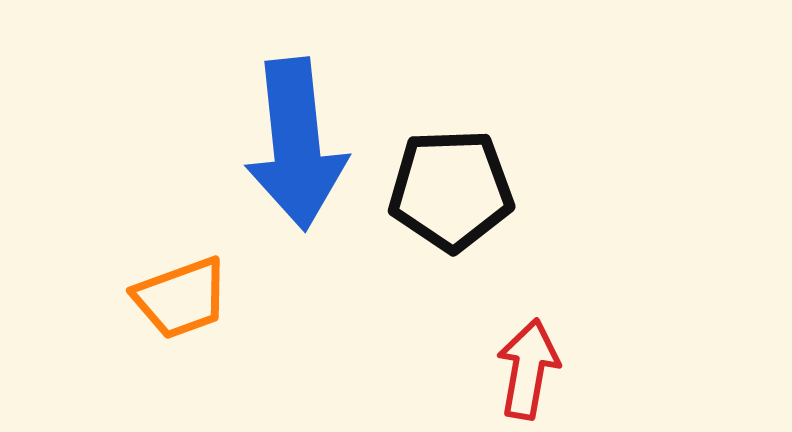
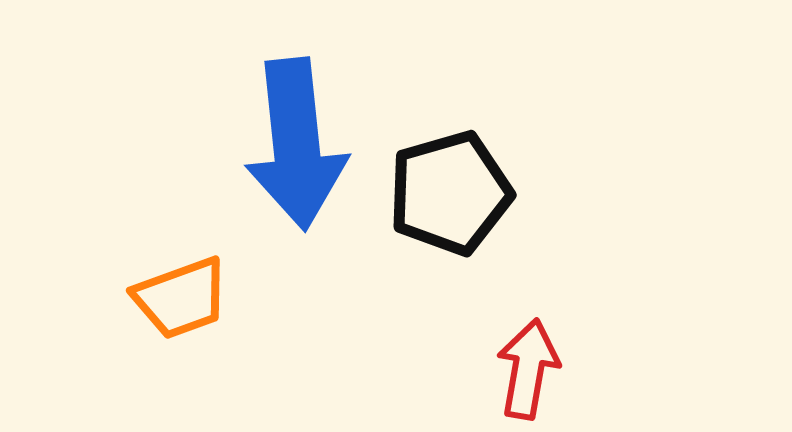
black pentagon: moved 1 px left, 3 px down; rotated 14 degrees counterclockwise
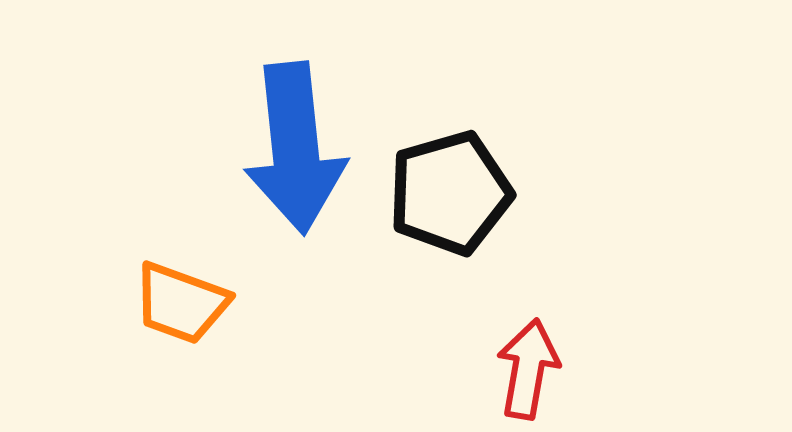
blue arrow: moved 1 px left, 4 px down
orange trapezoid: moved 5 px down; rotated 40 degrees clockwise
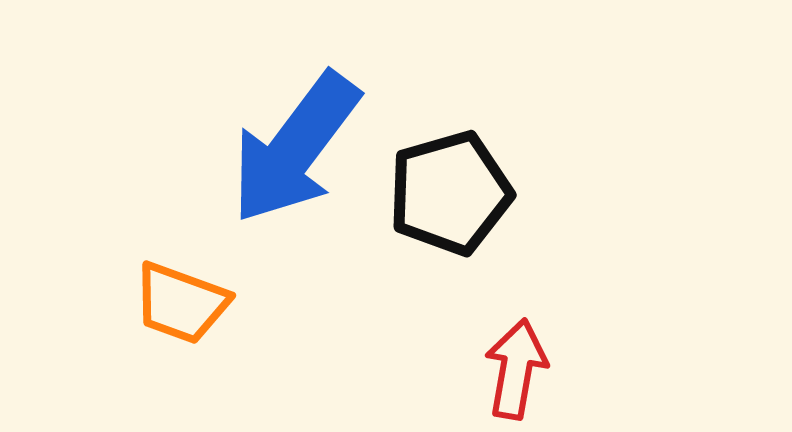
blue arrow: rotated 43 degrees clockwise
red arrow: moved 12 px left
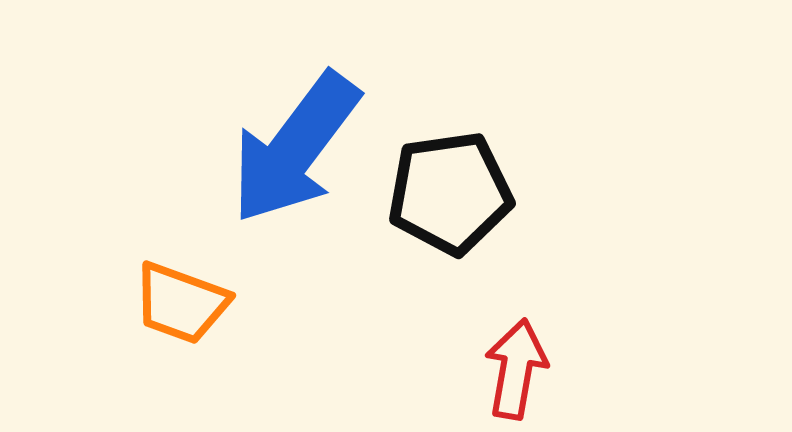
black pentagon: rotated 8 degrees clockwise
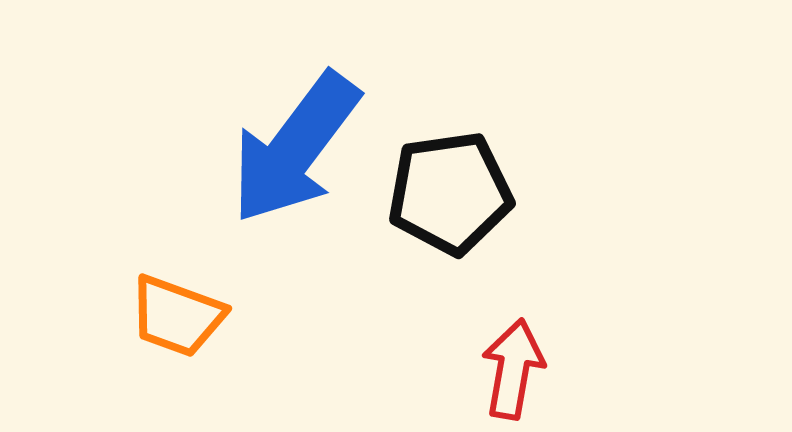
orange trapezoid: moved 4 px left, 13 px down
red arrow: moved 3 px left
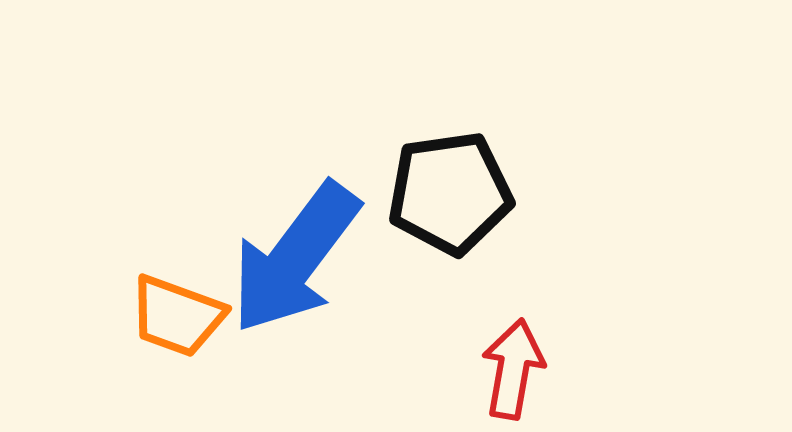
blue arrow: moved 110 px down
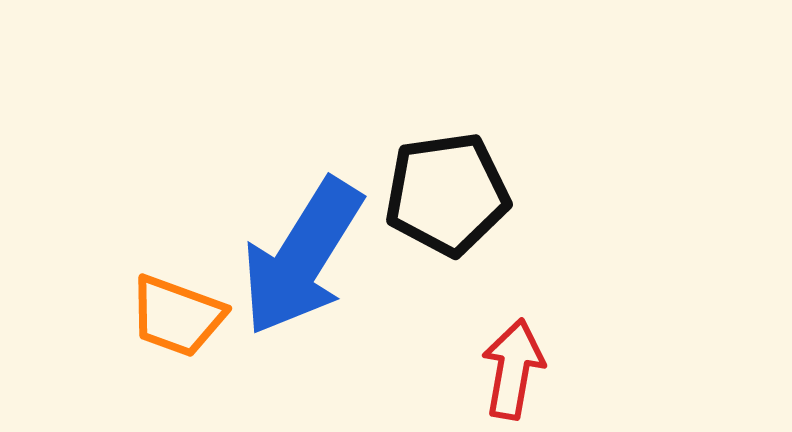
black pentagon: moved 3 px left, 1 px down
blue arrow: moved 7 px right, 1 px up; rotated 5 degrees counterclockwise
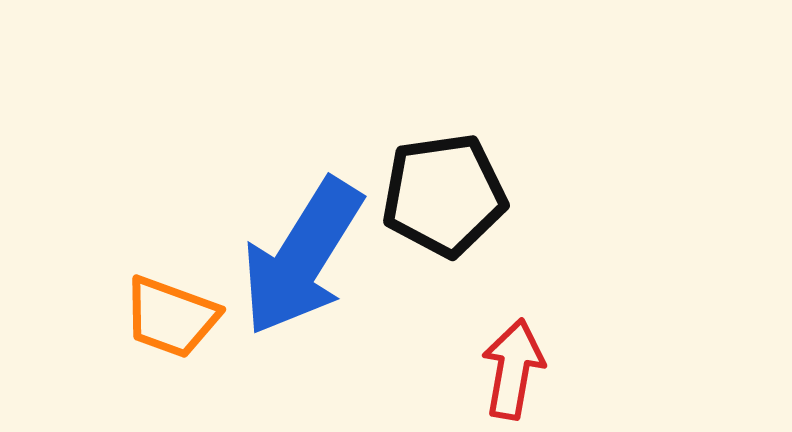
black pentagon: moved 3 px left, 1 px down
orange trapezoid: moved 6 px left, 1 px down
